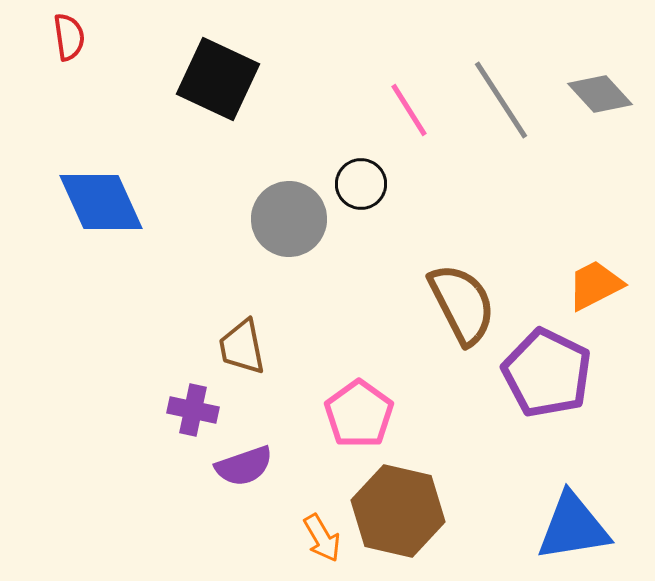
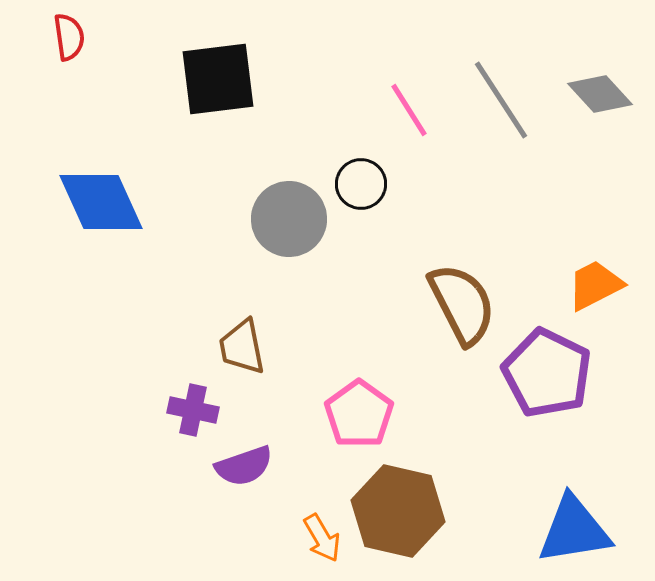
black square: rotated 32 degrees counterclockwise
blue triangle: moved 1 px right, 3 px down
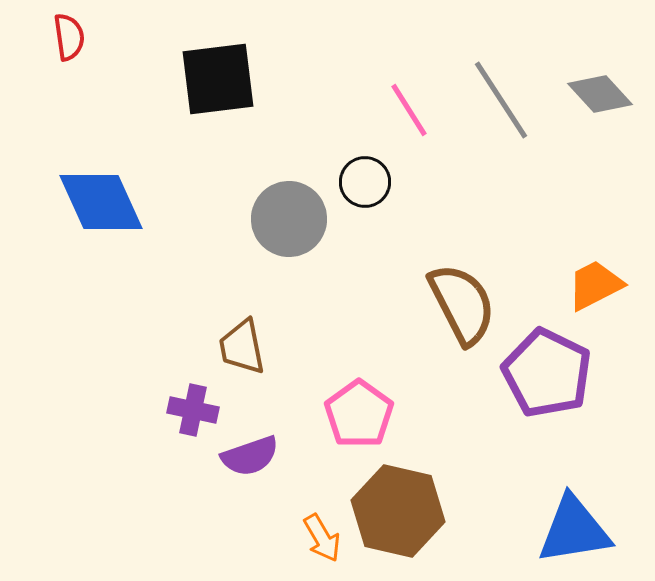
black circle: moved 4 px right, 2 px up
purple semicircle: moved 6 px right, 10 px up
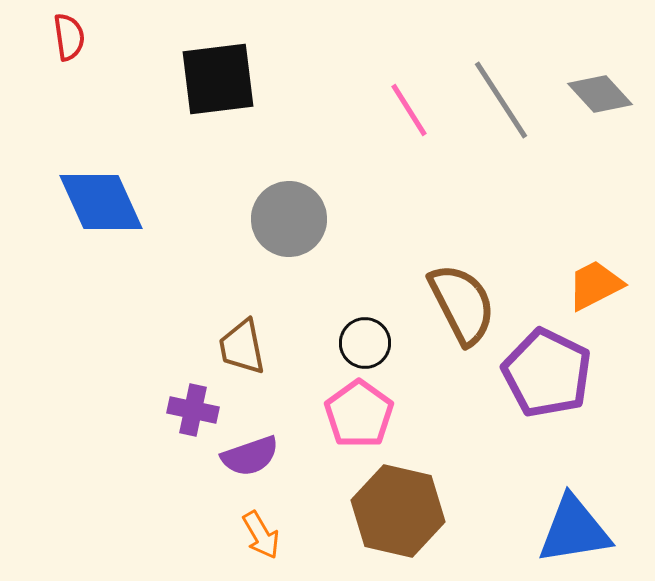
black circle: moved 161 px down
orange arrow: moved 61 px left, 3 px up
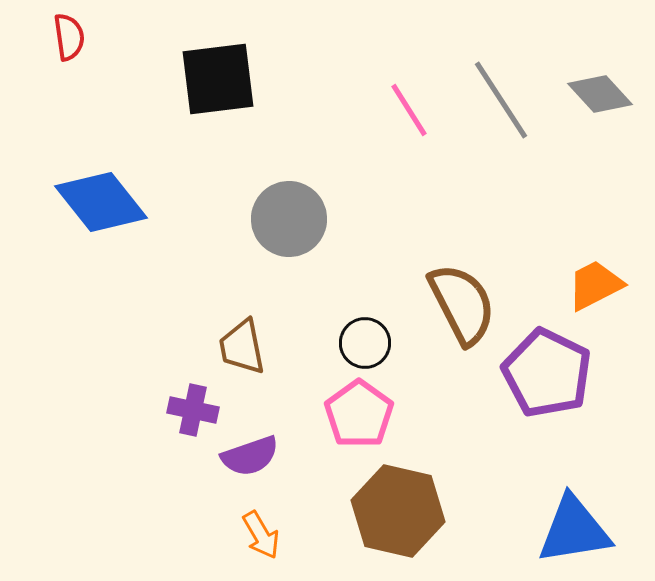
blue diamond: rotated 14 degrees counterclockwise
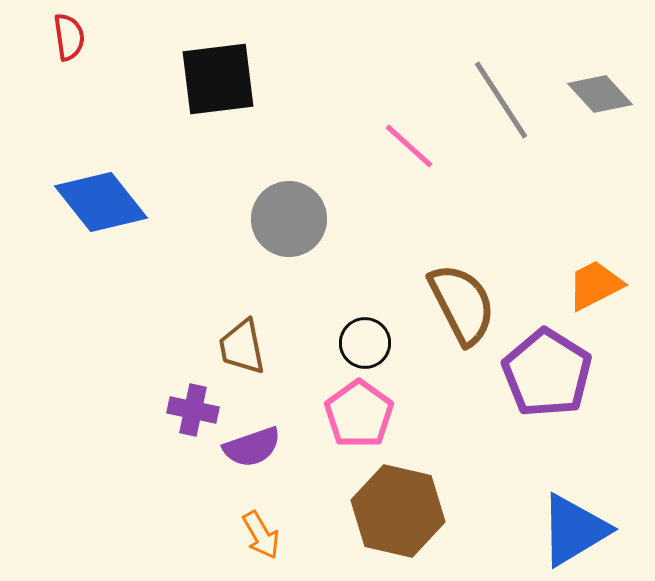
pink line: moved 36 px down; rotated 16 degrees counterclockwise
purple pentagon: rotated 6 degrees clockwise
purple semicircle: moved 2 px right, 9 px up
blue triangle: rotated 22 degrees counterclockwise
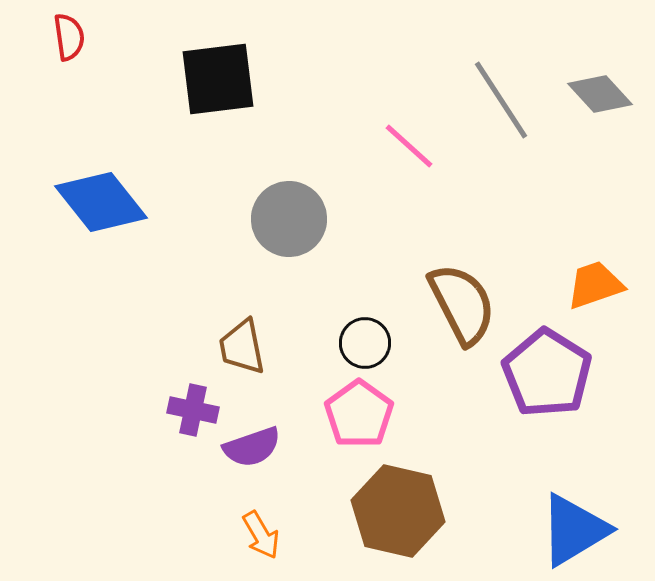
orange trapezoid: rotated 8 degrees clockwise
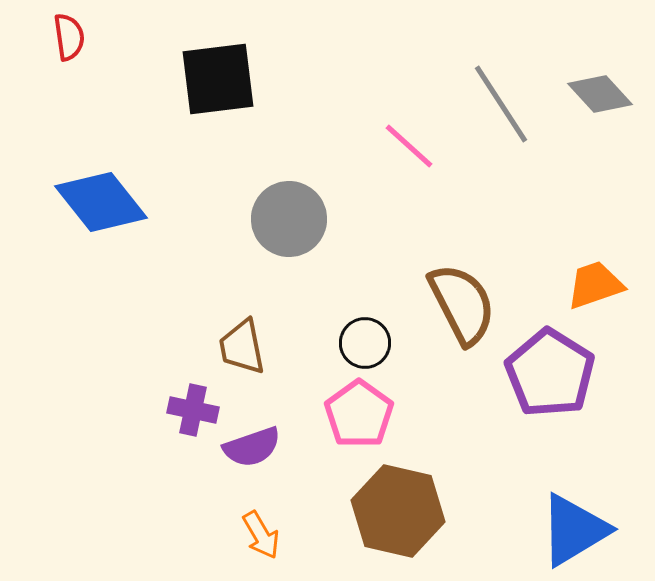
gray line: moved 4 px down
purple pentagon: moved 3 px right
